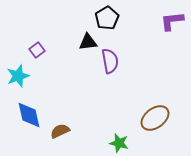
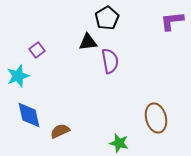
brown ellipse: moved 1 px right; rotated 68 degrees counterclockwise
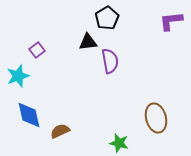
purple L-shape: moved 1 px left
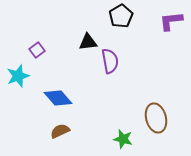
black pentagon: moved 14 px right, 2 px up
blue diamond: moved 29 px right, 17 px up; rotated 28 degrees counterclockwise
green star: moved 4 px right, 4 px up
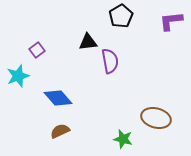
brown ellipse: rotated 60 degrees counterclockwise
